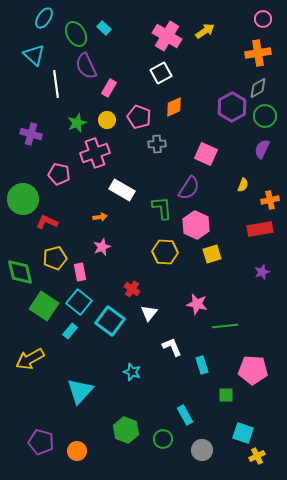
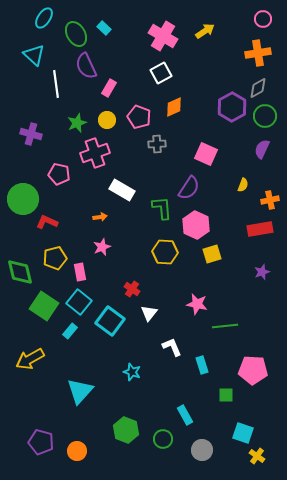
pink cross at (167, 36): moved 4 px left
yellow cross at (257, 456): rotated 28 degrees counterclockwise
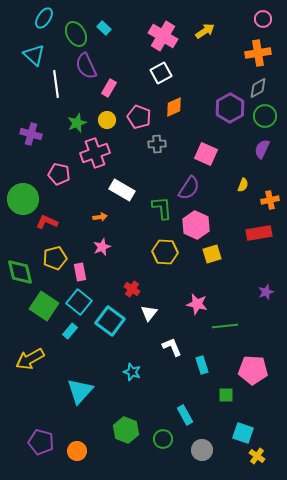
purple hexagon at (232, 107): moved 2 px left, 1 px down
red rectangle at (260, 229): moved 1 px left, 4 px down
purple star at (262, 272): moved 4 px right, 20 px down
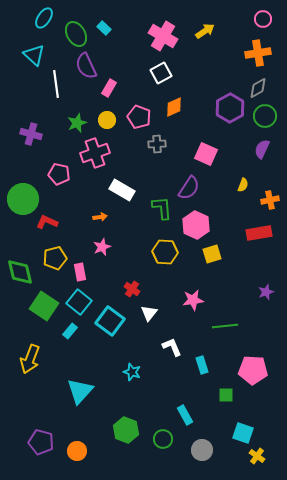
pink star at (197, 304): moved 4 px left, 4 px up; rotated 20 degrees counterclockwise
yellow arrow at (30, 359): rotated 40 degrees counterclockwise
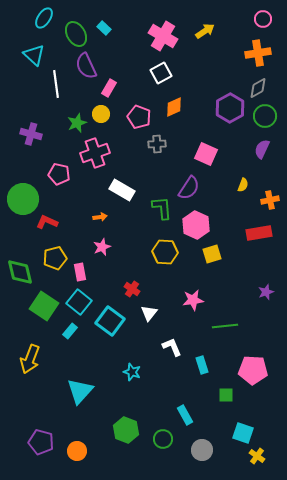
yellow circle at (107, 120): moved 6 px left, 6 px up
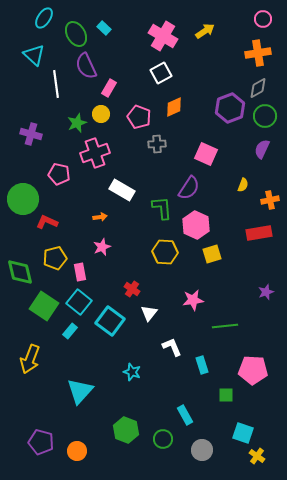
purple hexagon at (230, 108): rotated 8 degrees clockwise
